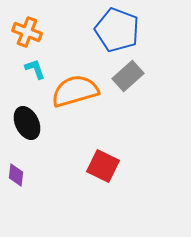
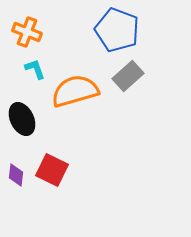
black ellipse: moved 5 px left, 4 px up
red square: moved 51 px left, 4 px down
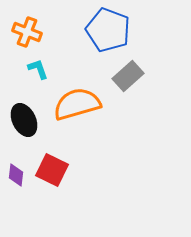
blue pentagon: moved 9 px left
cyan L-shape: moved 3 px right
orange semicircle: moved 2 px right, 13 px down
black ellipse: moved 2 px right, 1 px down
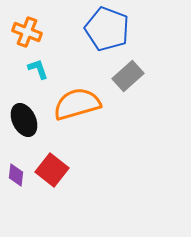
blue pentagon: moved 1 px left, 1 px up
red square: rotated 12 degrees clockwise
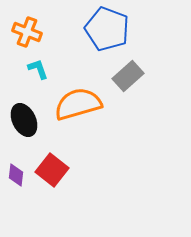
orange semicircle: moved 1 px right
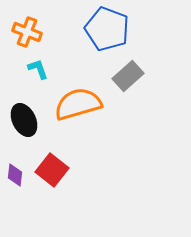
purple diamond: moved 1 px left
